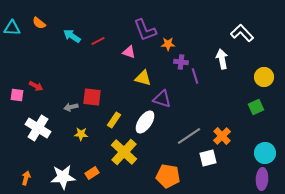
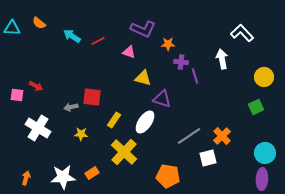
purple L-shape: moved 2 px left, 1 px up; rotated 45 degrees counterclockwise
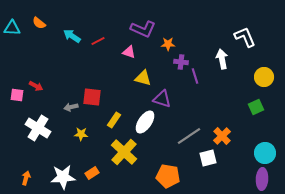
white L-shape: moved 3 px right, 4 px down; rotated 20 degrees clockwise
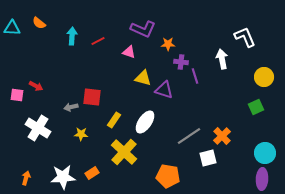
cyan arrow: rotated 60 degrees clockwise
purple triangle: moved 2 px right, 9 px up
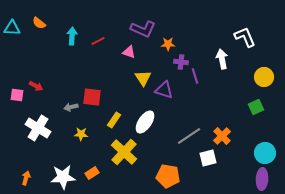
yellow triangle: rotated 42 degrees clockwise
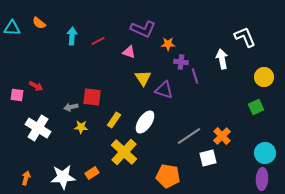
yellow star: moved 7 px up
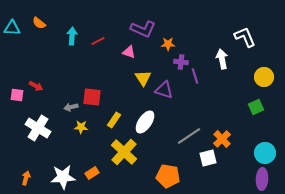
orange cross: moved 3 px down
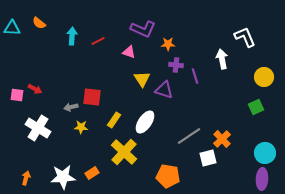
purple cross: moved 5 px left, 3 px down
yellow triangle: moved 1 px left, 1 px down
red arrow: moved 1 px left, 3 px down
